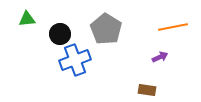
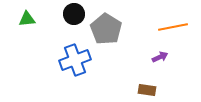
black circle: moved 14 px right, 20 px up
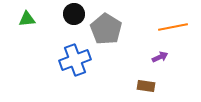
brown rectangle: moved 1 px left, 4 px up
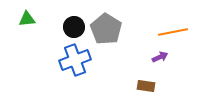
black circle: moved 13 px down
orange line: moved 5 px down
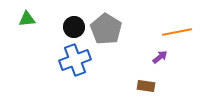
orange line: moved 4 px right
purple arrow: rotated 14 degrees counterclockwise
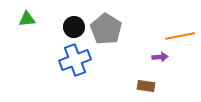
orange line: moved 3 px right, 4 px down
purple arrow: rotated 35 degrees clockwise
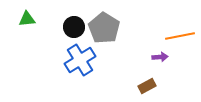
gray pentagon: moved 2 px left, 1 px up
blue cross: moved 5 px right; rotated 12 degrees counterclockwise
brown rectangle: moved 1 px right; rotated 36 degrees counterclockwise
